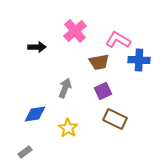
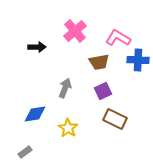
pink L-shape: moved 2 px up
blue cross: moved 1 px left
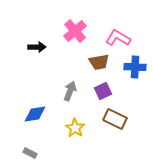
blue cross: moved 3 px left, 7 px down
gray arrow: moved 5 px right, 3 px down
yellow star: moved 7 px right
gray rectangle: moved 5 px right, 1 px down; rotated 64 degrees clockwise
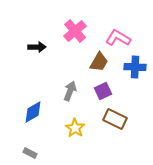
brown trapezoid: rotated 50 degrees counterclockwise
blue diamond: moved 2 px left, 2 px up; rotated 20 degrees counterclockwise
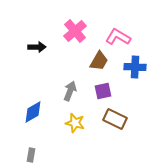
pink L-shape: moved 1 px up
brown trapezoid: moved 1 px up
purple square: rotated 12 degrees clockwise
yellow star: moved 5 px up; rotated 18 degrees counterclockwise
gray rectangle: moved 1 px right, 2 px down; rotated 72 degrees clockwise
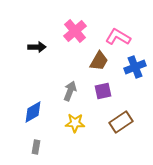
blue cross: rotated 25 degrees counterclockwise
brown rectangle: moved 6 px right, 3 px down; rotated 60 degrees counterclockwise
yellow star: rotated 12 degrees counterclockwise
gray rectangle: moved 5 px right, 8 px up
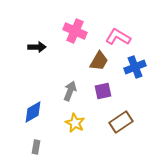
pink cross: rotated 25 degrees counterclockwise
yellow star: rotated 24 degrees clockwise
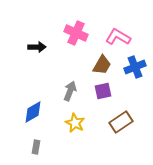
pink cross: moved 1 px right, 2 px down
brown trapezoid: moved 3 px right, 4 px down
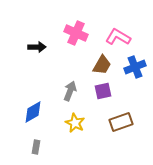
brown rectangle: rotated 15 degrees clockwise
